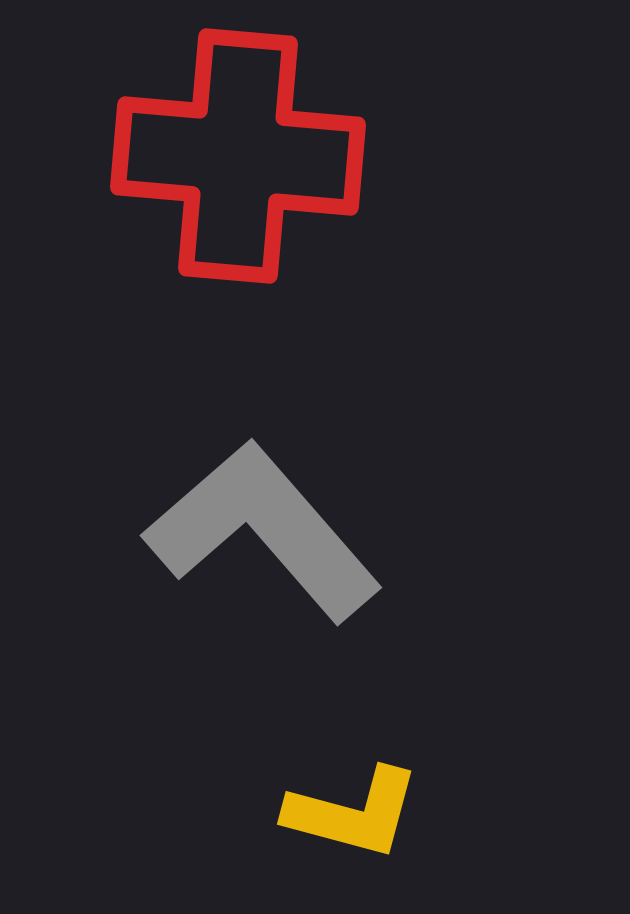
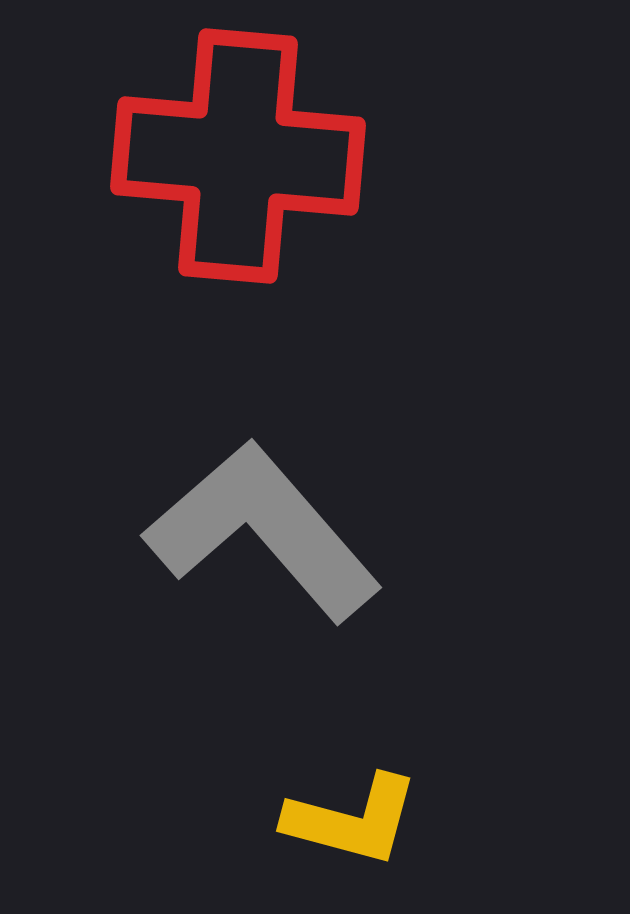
yellow L-shape: moved 1 px left, 7 px down
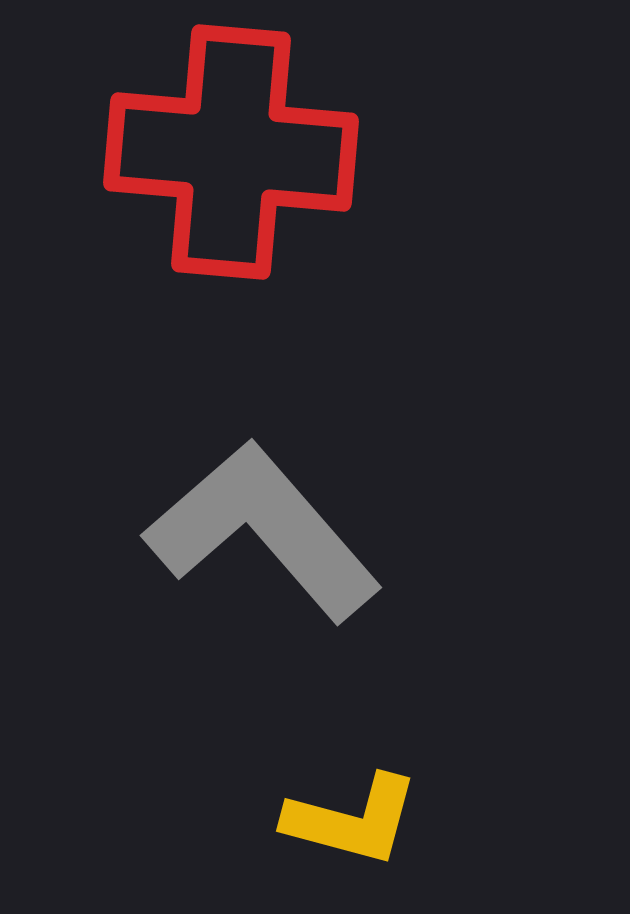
red cross: moved 7 px left, 4 px up
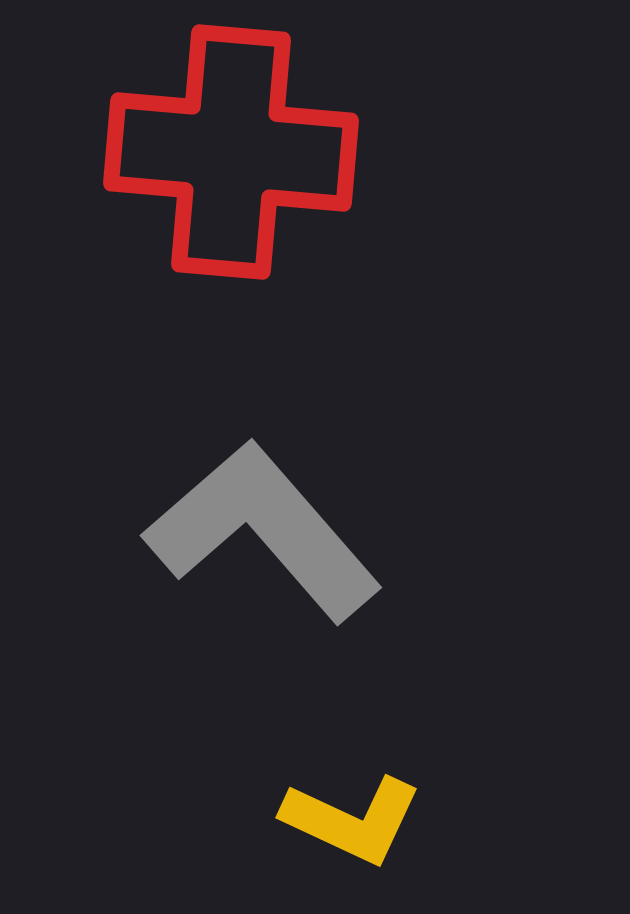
yellow L-shape: rotated 10 degrees clockwise
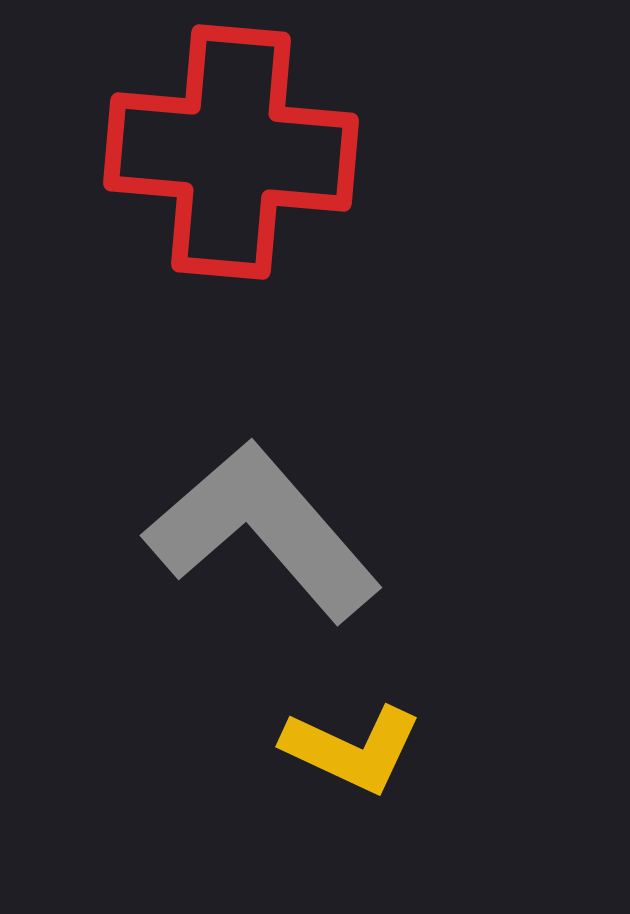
yellow L-shape: moved 71 px up
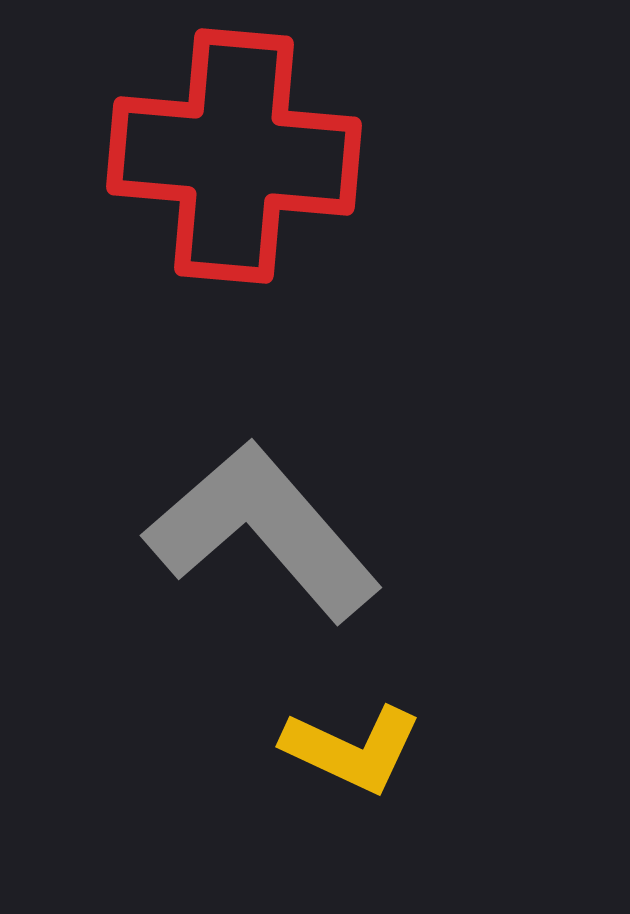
red cross: moved 3 px right, 4 px down
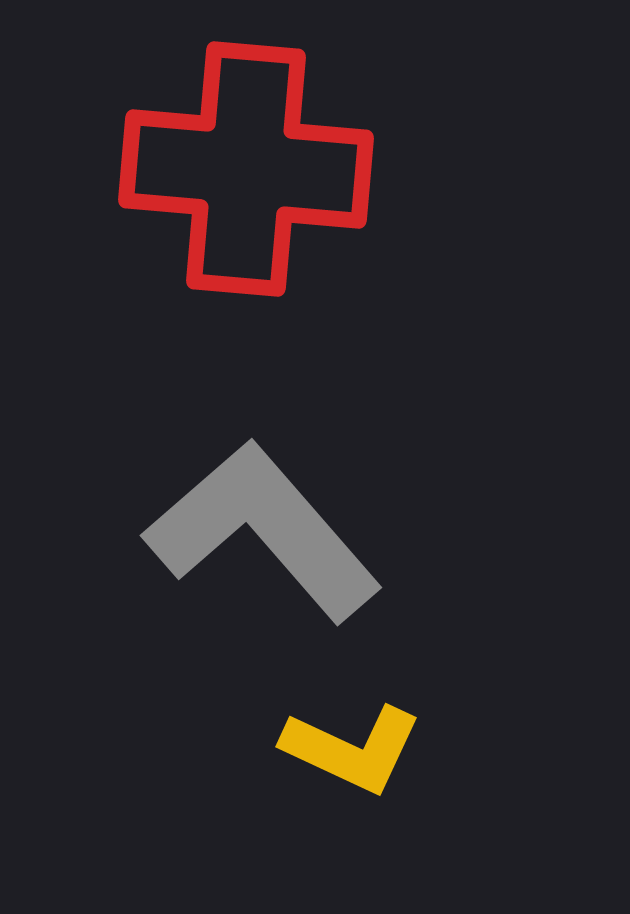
red cross: moved 12 px right, 13 px down
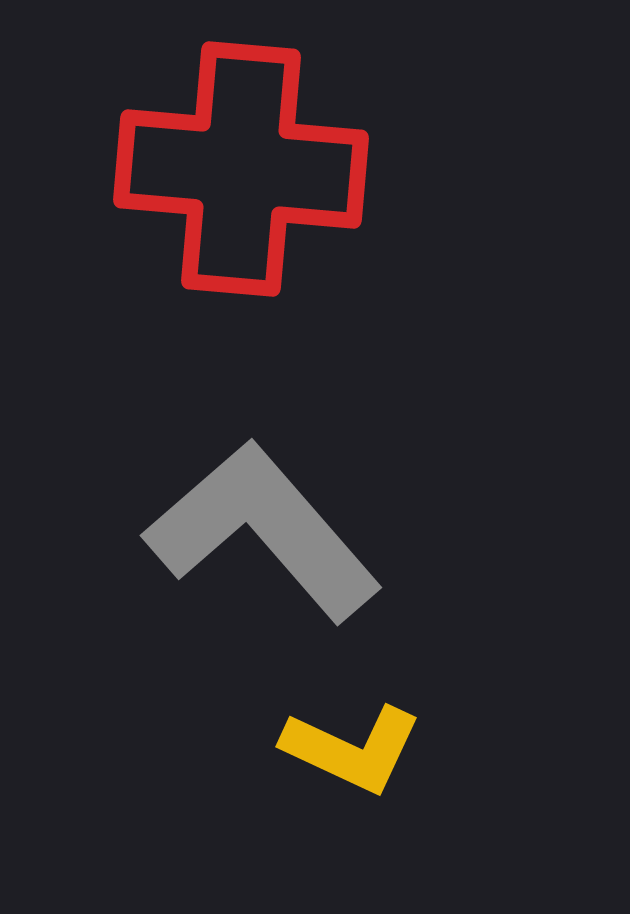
red cross: moved 5 px left
